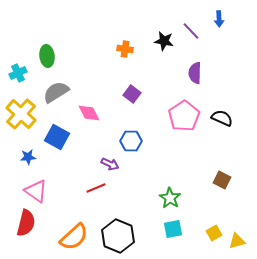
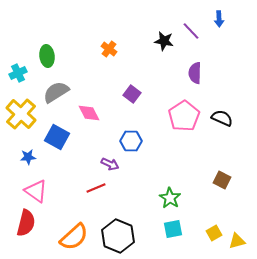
orange cross: moved 16 px left; rotated 28 degrees clockwise
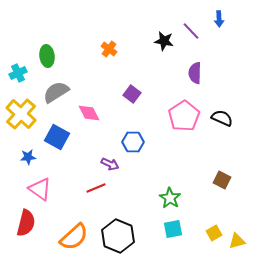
blue hexagon: moved 2 px right, 1 px down
pink triangle: moved 4 px right, 2 px up
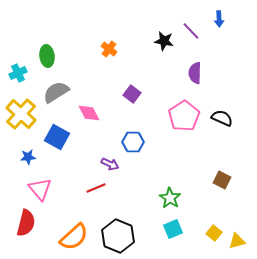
pink triangle: rotated 15 degrees clockwise
cyan square: rotated 12 degrees counterclockwise
yellow square: rotated 21 degrees counterclockwise
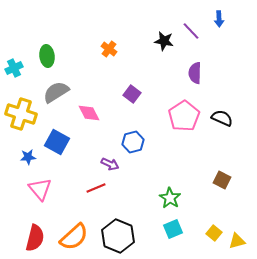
cyan cross: moved 4 px left, 5 px up
yellow cross: rotated 24 degrees counterclockwise
blue square: moved 5 px down
blue hexagon: rotated 15 degrees counterclockwise
red semicircle: moved 9 px right, 15 px down
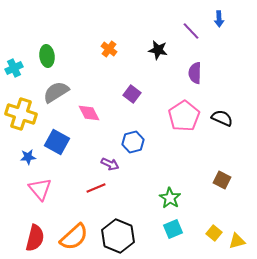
black star: moved 6 px left, 9 px down
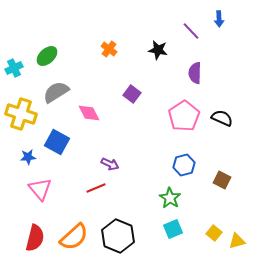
green ellipse: rotated 55 degrees clockwise
blue hexagon: moved 51 px right, 23 px down
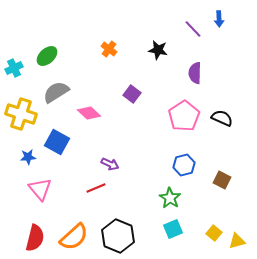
purple line: moved 2 px right, 2 px up
pink diamond: rotated 20 degrees counterclockwise
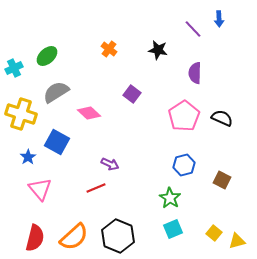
blue star: rotated 28 degrees counterclockwise
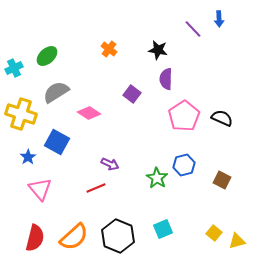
purple semicircle: moved 29 px left, 6 px down
pink diamond: rotated 10 degrees counterclockwise
green star: moved 13 px left, 20 px up
cyan square: moved 10 px left
